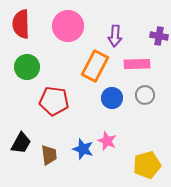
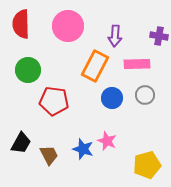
green circle: moved 1 px right, 3 px down
brown trapezoid: rotated 20 degrees counterclockwise
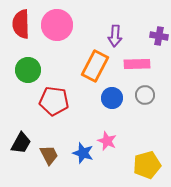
pink circle: moved 11 px left, 1 px up
blue star: moved 4 px down
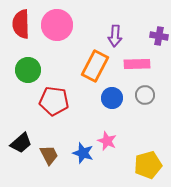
black trapezoid: rotated 20 degrees clockwise
yellow pentagon: moved 1 px right
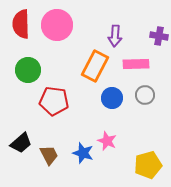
pink rectangle: moved 1 px left
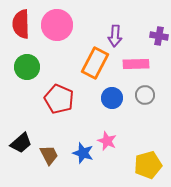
orange rectangle: moved 3 px up
green circle: moved 1 px left, 3 px up
red pentagon: moved 5 px right, 2 px up; rotated 16 degrees clockwise
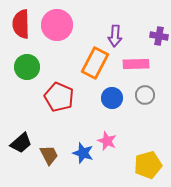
red pentagon: moved 2 px up
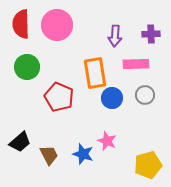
purple cross: moved 8 px left, 2 px up; rotated 12 degrees counterclockwise
orange rectangle: moved 10 px down; rotated 36 degrees counterclockwise
black trapezoid: moved 1 px left, 1 px up
blue star: moved 1 px down
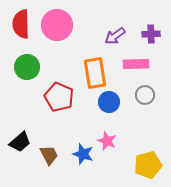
purple arrow: rotated 50 degrees clockwise
blue circle: moved 3 px left, 4 px down
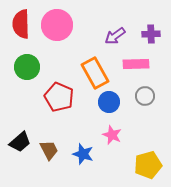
orange rectangle: rotated 20 degrees counterclockwise
gray circle: moved 1 px down
pink star: moved 5 px right, 6 px up
brown trapezoid: moved 5 px up
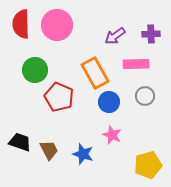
green circle: moved 8 px right, 3 px down
black trapezoid: rotated 120 degrees counterclockwise
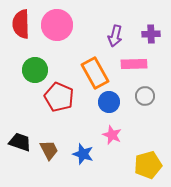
purple arrow: rotated 40 degrees counterclockwise
pink rectangle: moved 2 px left
